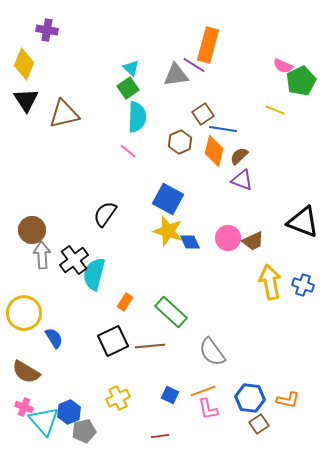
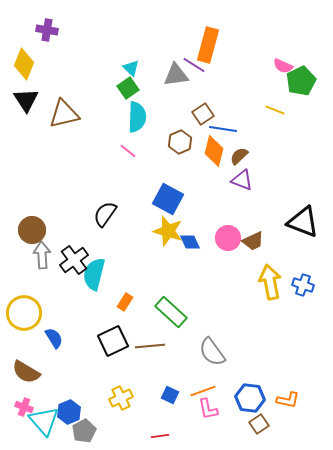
yellow cross at (118, 398): moved 3 px right
gray pentagon at (84, 431): rotated 15 degrees counterclockwise
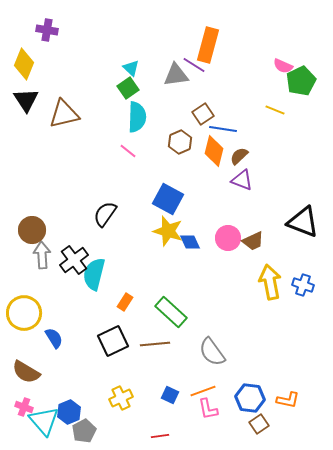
brown line at (150, 346): moved 5 px right, 2 px up
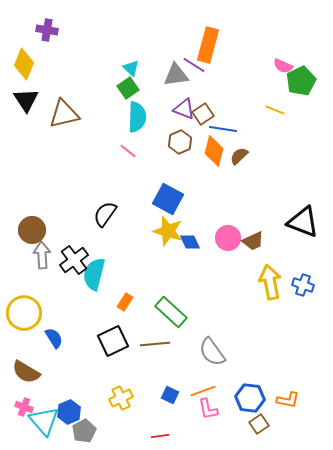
purple triangle at (242, 180): moved 58 px left, 71 px up
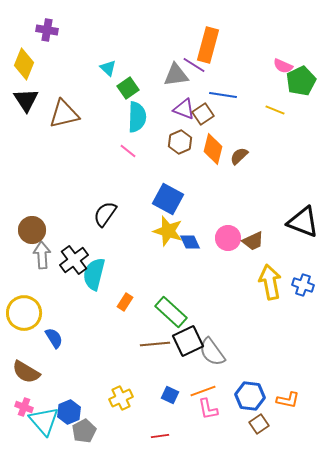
cyan triangle at (131, 68): moved 23 px left
blue line at (223, 129): moved 34 px up
orange diamond at (214, 151): moved 1 px left, 2 px up
black square at (113, 341): moved 75 px right
blue hexagon at (250, 398): moved 2 px up
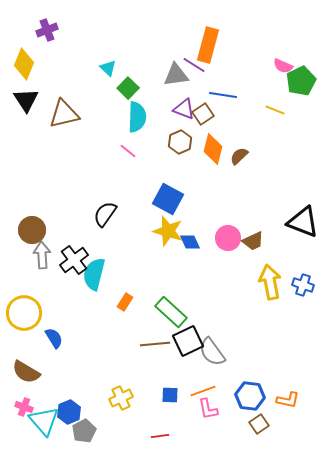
purple cross at (47, 30): rotated 30 degrees counterclockwise
green square at (128, 88): rotated 10 degrees counterclockwise
blue square at (170, 395): rotated 24 degrees counterclockwise
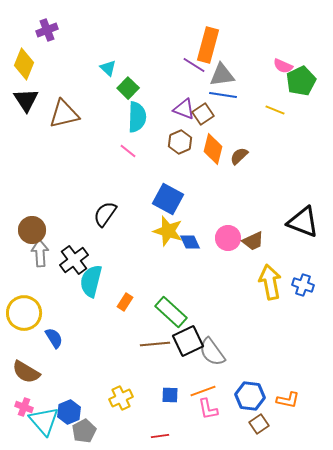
gray triangle at (176, 75): moved 46 px right
gray arrow at (42, 255): moved 2 px left, 2 px up
cyan semicircle at (94, 274): moved 3 px left, 7 px down
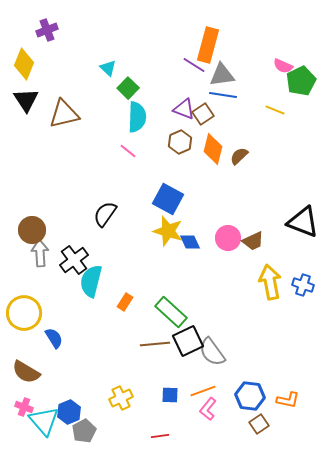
pink L-shape at (208, 409): rotated 50 degrees clockwise
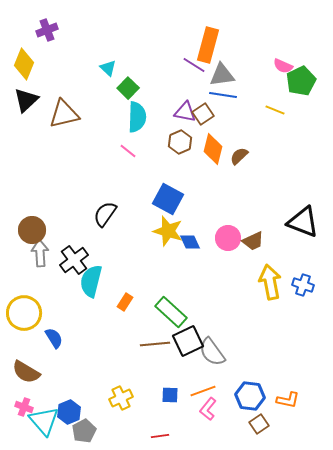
black triangle at (26, 100): rotated 20 degrees clockwise
purple triangle at (184, 109): moved 1 px right, 3 px down; rotated 10 degrees counterclockwise
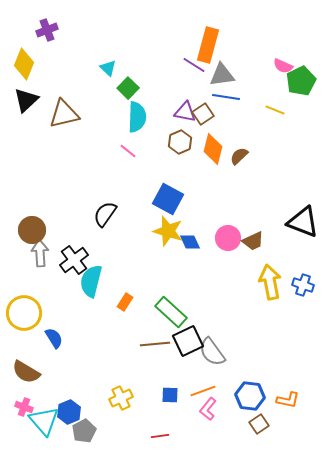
blue line at (223, 95): moved 3 px right, 2 px down
